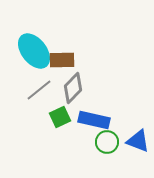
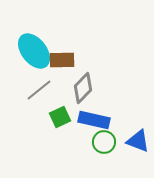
gray diamond: moved 10 px right
green circle: moved 3 px left
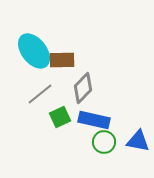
gray line: moved 1 px right, 4 px down
blue triangle: rotated 10 degrees counterclockwise
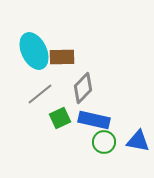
cyan ellipse: rotated 12 degrees clockwise
brown rectangle: moved 3 px up
green square: moved 1 px down
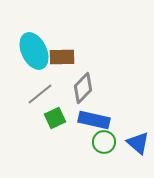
green square: moved 5 px left
blue triangle: moved 2 px down; rotated 30 degrees clockwise
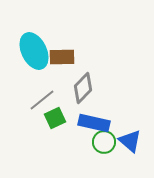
gray line: moved 2 px right, 6 px down
blue rectangle: moved 3 px down
blue triangle: moved 8 px left, 2 px up
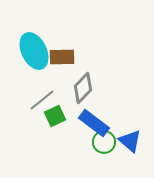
green square: moved 2 px up
blue rectangle: rotated 24 degrees clockwise
